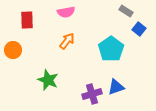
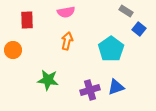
orange arrow: rotated 24 degrees counterclockwise
green star: rotated 15 degrees counterclockwise
purple cross: moved 2 px left, 4 px up
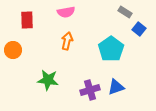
gray rectangle: moved 1 px left, 1 px down
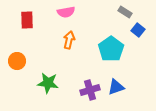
blue square: moved 1 px left, 1 px down
orange arrow: moved 2 px right, 1 px up
orange circle: moved 4 px right, 11 px down
green star: moved 3 px down
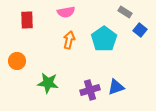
blue square: moved 2 px right
cyan pentagon: moved 7 px left, 10 px up
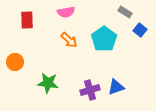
orange arrow: rotated 120 degrees clockwise
orange circle: moved 2 px left, 1 px down
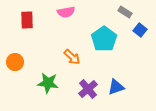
orange arrow: moved 3 px right, 17 px down
purple cross: moved 2 px left, 1 px up; rotated 24 degrees counterclockwise
